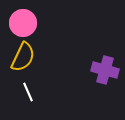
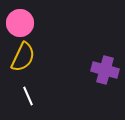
pink circle: moved 3 px left
white line: moved 4 px down
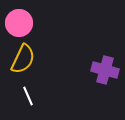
pink circle: moved 1 px left
yellow semicircle: moved 2 px down
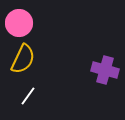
white line: rotated 60 degrees clockwise
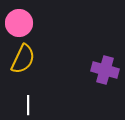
white line: moved 9 px down; rotated 36 degrees counterclockwise
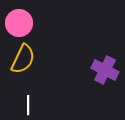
purple cross: rotated 12 degrees clockwise
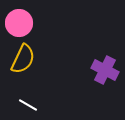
white line: rotated 60 degrees counterclockwise
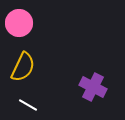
yellow semicircle: moved 8 px down
purple cross: moved 12 px left, 17 px down
